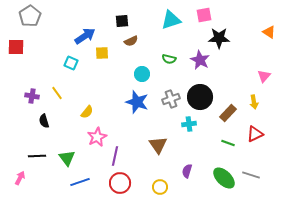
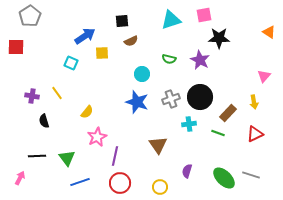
green line: moved 10 px left, 10 px up
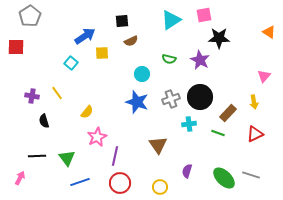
cyan triangle: rotated 15 degrees counterclockwise
cyan square: rotated 16 degrees clockwise
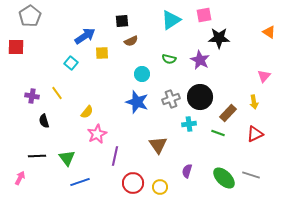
pink star: moved 3 px up
red circle: moved 13 px right
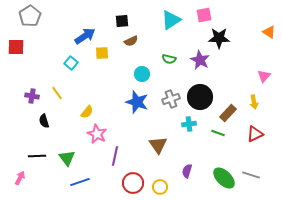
pink star: rotated 18 degrees counterclockwise
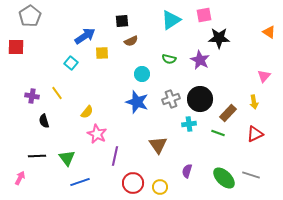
black circle: moved 2 px down
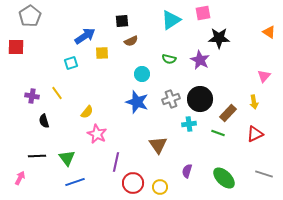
pink square: moved 1 px left, 2 px up
cyan square: rotated 32 degrees clockwise
purple line: moved 1 px right, 6 px down
gray line: moved 13 px right, 1 px up
blue line: moved 5 px left
